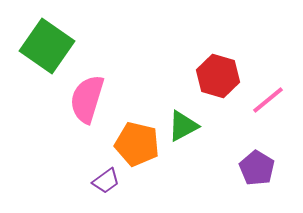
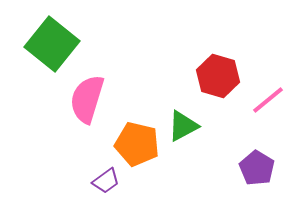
green square: moved 5 px right, 2 px up; rotated 4 degrees clockwise
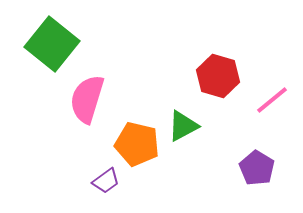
pink line: moved 4 px right
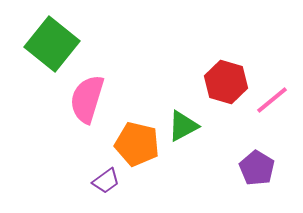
red hexagon: moved 8 px right, 6 px down
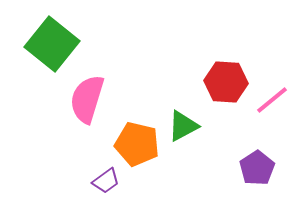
red hexagon: rotated 12 degrees counterclockwise
purple pentagon: rotated 8 degrees clockwise
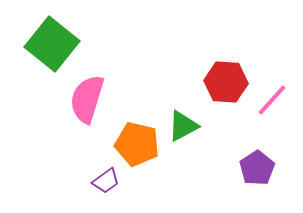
pink line: rotated 9 degrees counterclockwise
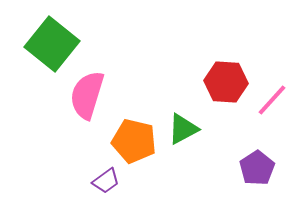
pink semicircle: moved 4 px up
green triangle: moved 3 px down
orange pentagon: moved 3 px left, 3 px up
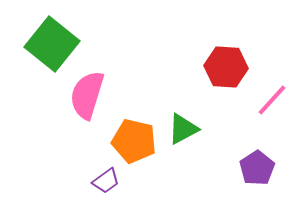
red hexagon: moved 15 px up
